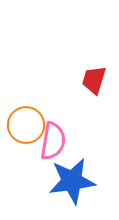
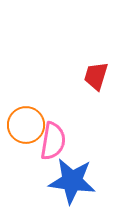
red trapezoid: moved 2 px right, 4 px up
blue star: rotated 15 degrees clockwise
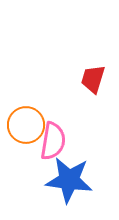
red trapezoid: moved 3 px left, 3 px down
blue star: moved 3 px left, 1 px up
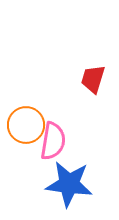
blue star: moved 4 px down
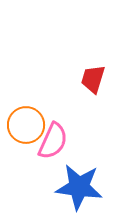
pink semicircle: rotated 15 degrees clockwise
blue star: moved 10 px right, 3 px down
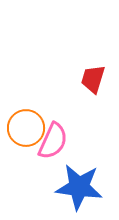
orange circle: moved 3 px down
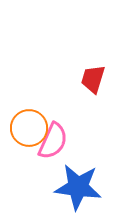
orange circle: moved 3 px right
blue star: moved 1 px left
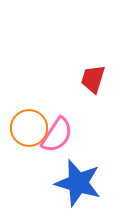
pink semicircle: moved 4 px right, 6 px up; rotated 9 degrees clockwise
blue star: moved 4 px up; rotated 9 degrees clockwise
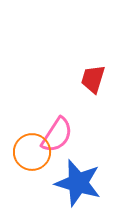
orange circle: moved 3 px right, 24 px down
